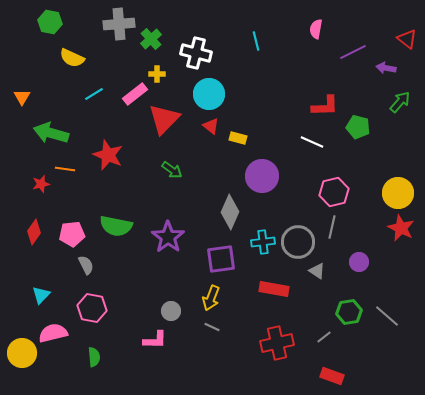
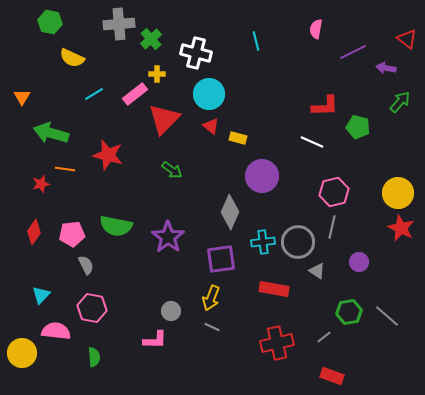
red star at (108, 155): rotated 8 degrees counterclockwise
pink semicircle at (53, 333): moved 3 px right, 2 px up; rotated 20 degrees clockwise
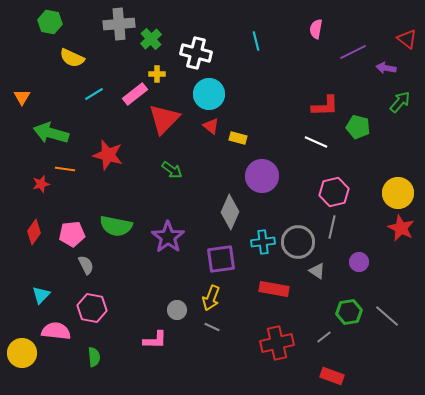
white line at (312, 142): moved 4 px right
gray circle at (171, 311): moved 6 px right, 1 px up
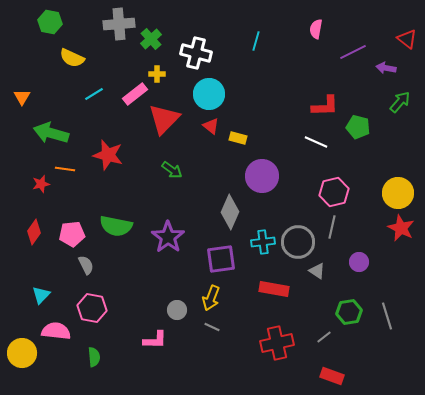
cyan line at (256, 41): rotated 30 degrees clockwise
gray line at (387, 316): rotated 32 degrees clockwise
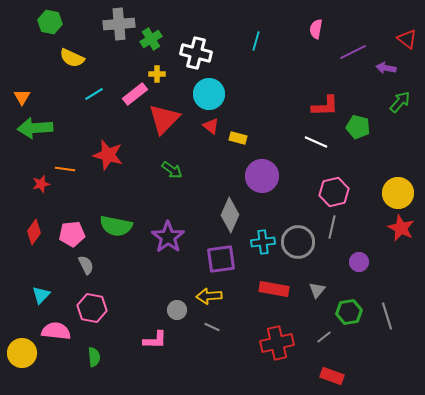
green cross at (151, 39): rotated 10 degrees clockwise
green arrow at (51, 133): moved 16 px left, 5 px up; rotated 20 degrees counterclockwise
gray diamond at (230, 212): moved 3 px down
gray triangle at (317, 271): moved 19 px down; rotated 36 degrees clockwise
yellow arrow at (211, 298): moved 2 px left, 2 px up; rotated 65 degrees clockwise
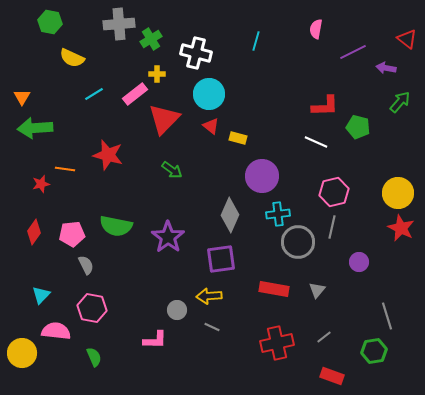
cyan cross at (263, 242): moved 15 px right, 28 px up
green hexagon at (349, 312): moved 25 px right, 39 px down
green semicircle at (94, 357): rotated 18 degrees counterclockwise
